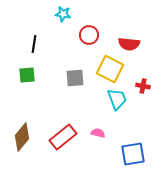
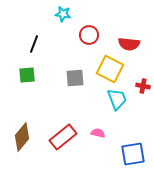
black line: rotated 12 degrees clockwise
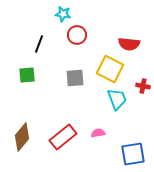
red circle: moved 12 px left
black line: moved 5 px right
pink semicircle: rotated 24 degrees counterclockwise
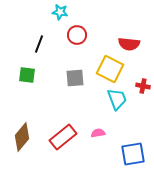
cyan star: moved 3 px left, 2 px up
green square: rotated 12 degrees clockwise
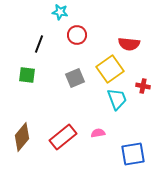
yellow square: rotated 28 degrees clockwise
gray square: rotated 18 degrees counterclockwise
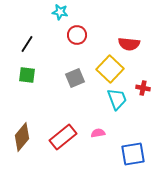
black line: moved 12 px left; rotated 12 degrees clockwise
yellow square: rotated 12 degrees counterclockwise
red cross: moved 2 px down
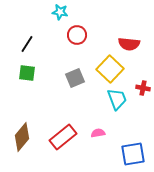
green square: moved 2 px up
